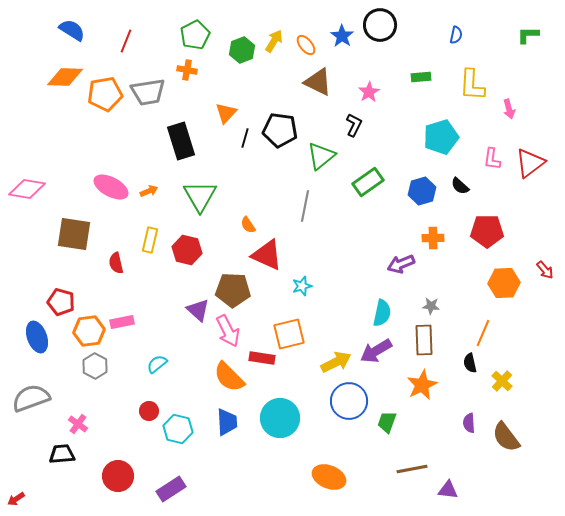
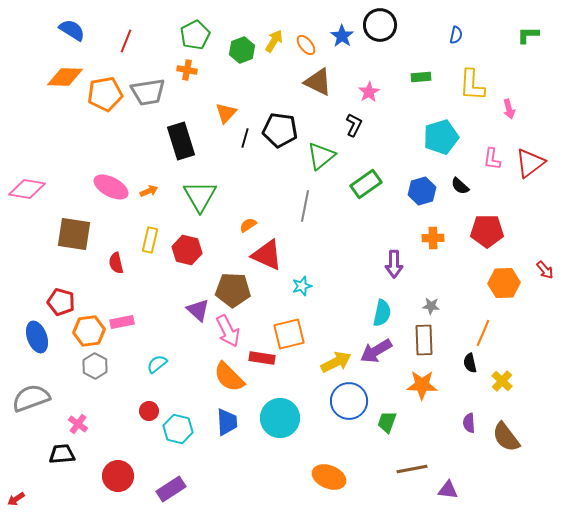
green rectangle at (368, 182): moved 2 px left, 2 px down
orange semicircle at (248, 225): rotated 90 degrees clockwise
purple arrow at (401, 264): moved 7 px left; rotated 68 degrees counterclockwise
orange star at (422, 385): rotated 28 degrees clockwise
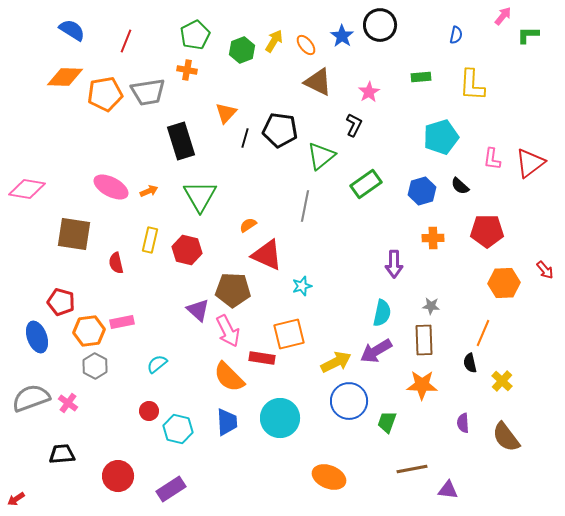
pink arrow at (509, 109): moved 6 px left, 93 px up; rotated 126 degrees counterclockwise
purple semicircle at (469, 423): moved 6 px left
pink cross at (78, 424): moved 10 px left, 21 px up
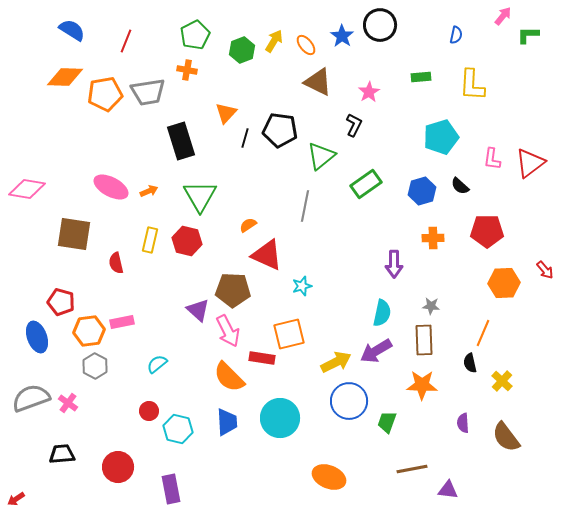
red hexagon at (187, 250): moved 9 px up
red circle at (118, 476): moved 9 px up
purple rectangle at (171, 489): rotated 68 degrees counterclockwise
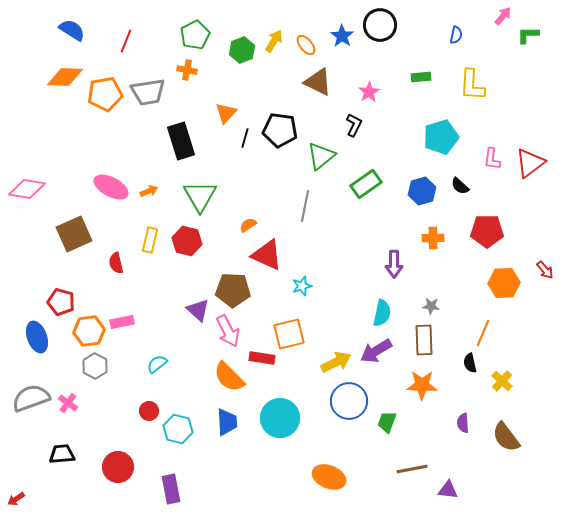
brown square at (74, 234): rotated 33 degrees counterclockwise
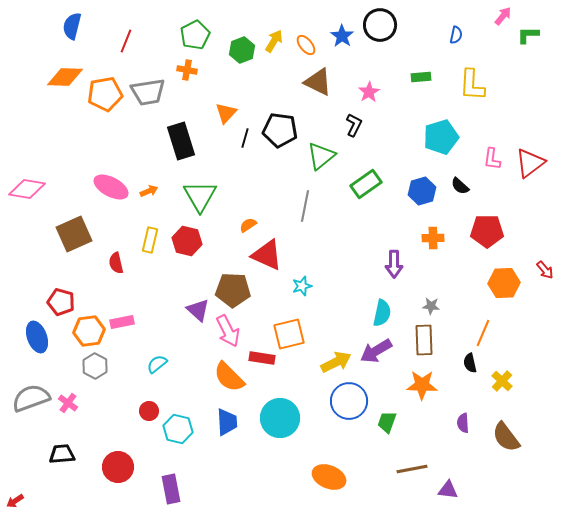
blue semicircle at (72, 30): moved 4 px up; rotated 108 degrees counterclockwise
red arrow at (16, 499): moved 1 px left, 2 px down
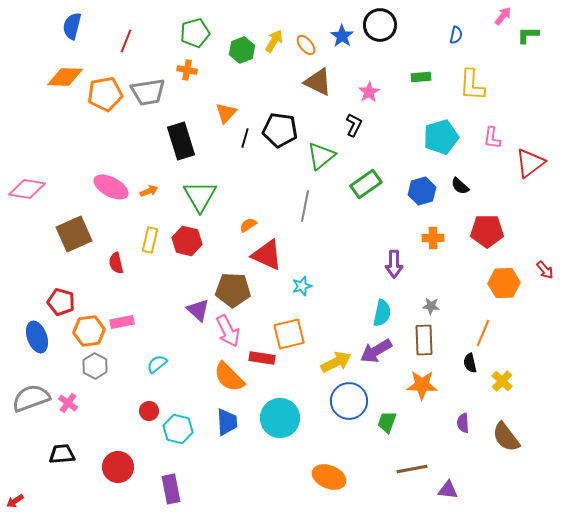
green pentagon at (195, 35): moved 2 px up; rotated 12 degrees clockwise
pink L-shape at (492, 159): moved 21 px up
